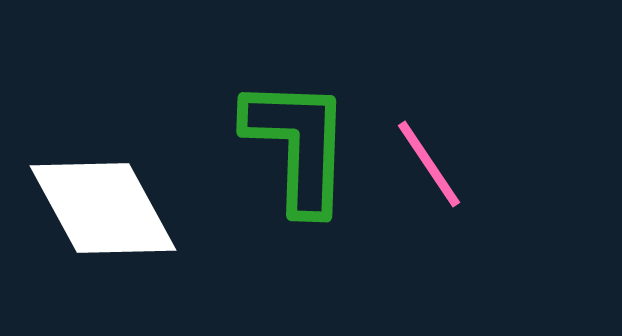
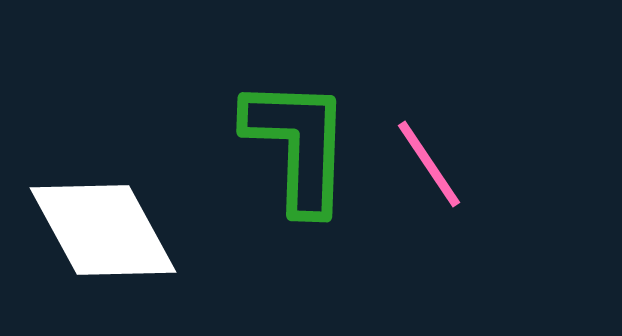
white diamond: moved 22 px down
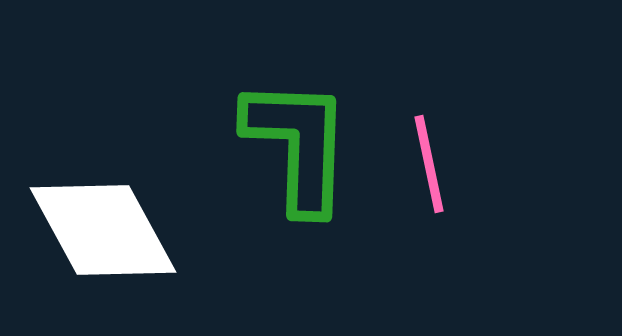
pink line: rotated 22 degrees clockwise
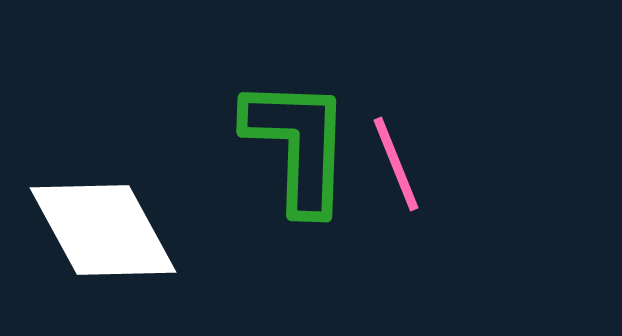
pink line: moved 33 px left; rotated 10 degrees counterclockwise
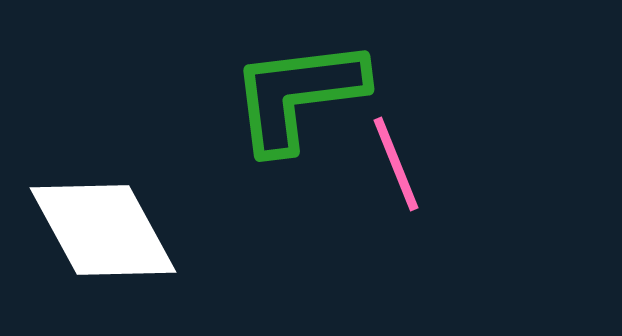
green L-shape: moved 50 px up; rotated 99 degrees counterclockwise
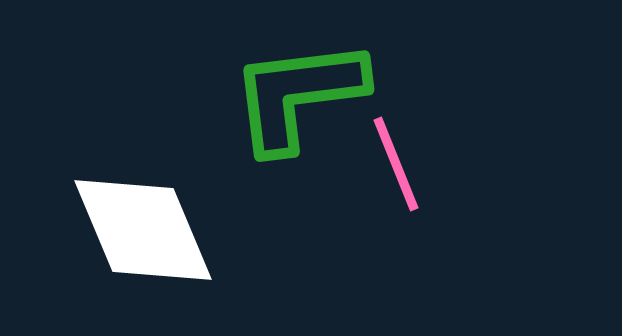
white diamond: moved 40 px right; rotated 6 degrees clockwise
